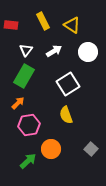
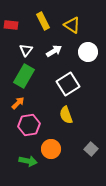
green arrow: rotated 54 degrees clockwise
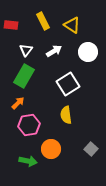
yellow semicircle: rotated 12 degrees clockwise
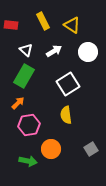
white triangle: rotated 24 degrees counterclockwise
gray square: rotated 16 degrees clockwise
